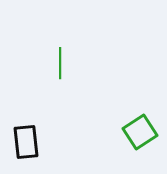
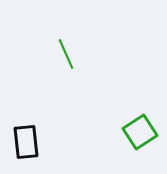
green line: moved 6 px right, 9 px up; rotated 24 degrees counterclockwise
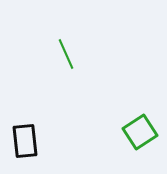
black rectangle: moved 1 px left, 1 px up
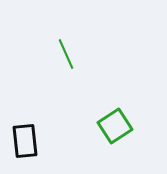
green square: moved 25 px left, 6 px up
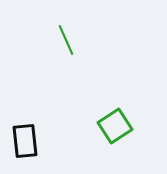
green line: moved 14 px up
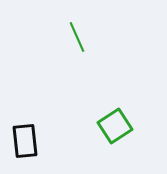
green line: moved 11 px right, 3 px up
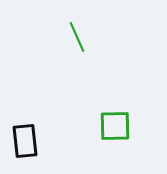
green square: rotated 32 degrees clockwise
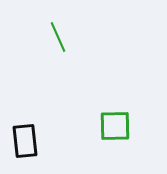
green line: moved 19 px left
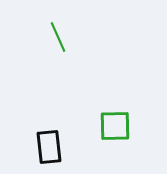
black rectangle: moved 24 px right, 6 px down
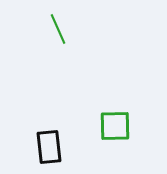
green line: moved 8 px up
